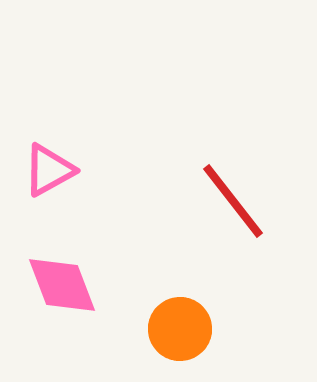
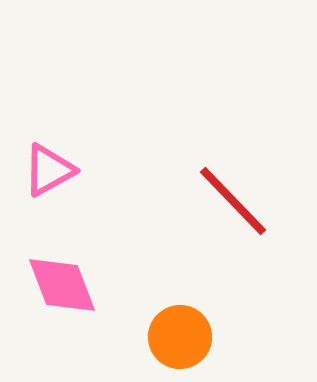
red line: rotated 6 degrees counterclockwise
orange circle: moved 8 px down
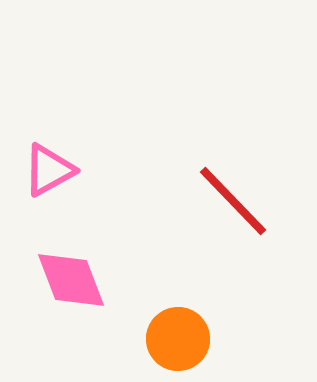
pink diamond: moved 9 px right, 5 px up
orange circle: moved 2 px left, 2 px down
